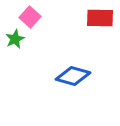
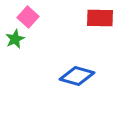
pink square: moved 2 px left
blue diamond: moved 4 px right
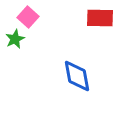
blue diamond: rotated 64 degrees clockwise
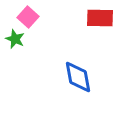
green star: rotated 24 degrees counterclockwise
blue diamond: moved 1 px right, 1 px down
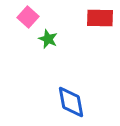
green star: moved 33 px right
blue diamond: moved 7 px left, 25 px down
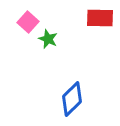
pink square: moved 5 px down
blue diamond: moved 1 px right, 3 px up; rotated 56 degrees clockwise
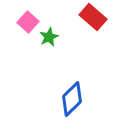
red rectangle: moved 7 px left, 1 px up; rotated 40 degrees clockwise
green star: moved 1 px right, 2 px up; rotated 24 degrees clockwise
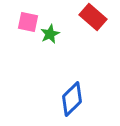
pink square: rotated 30 degrees counterclockwise
green star: moved 1 px right, 3 px up
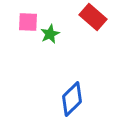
pink square: rotated 10 degrees counterclockwise
